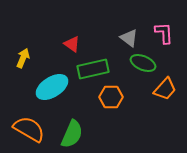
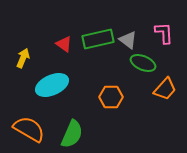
gray triangle: moved 1 px left, 2 px down
red triangle: moved 8 px left
green rectangle: moved 5 px right, 30 px up
cyan ellipse: moved 2 px up; rotated 8 degrees clockwise
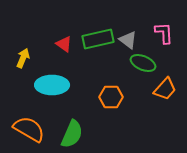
cyan ellipse: rotated 24 degrees clockwise
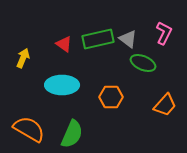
pink L-shape: rotated 30 degrees clockwise
gray triangle: moved 1 px up
cyan ellipse: moved 10 px right
orange trapezoid: moved 16 px down
